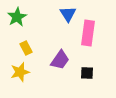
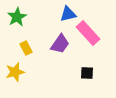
blue triangle: rotated 48 degrees clockwise
pink rectangle: rotated 50 degrees counterclockwise
purple trapezoid: moved 16 px up
yellow star: moved 5 px left
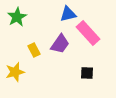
yellow rectangle: moved 8 px right, 2 px down
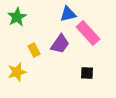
yellow star: moved 2 px right
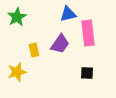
pink rectangle: rotated 35 degrees clockwise
yellow rectangle: rotated 16 degrees clockwise
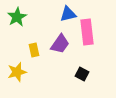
pink rectangle: moved 1 px left, 1 px up
black square: moved 5 px left, 1 px down; rotated 24 degrees clockwise
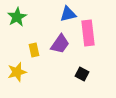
pink rectangle: moved 1 px right, 1 px down
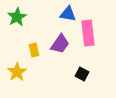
blue triangle: rotated 24 degrees clockwise
yellow star: rotated 18 degrees counterclockwise
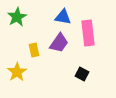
blue triangle: moved 5 px left, 3 px down
purple trapezoid: moved 1 px left, 1 px up
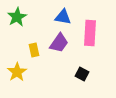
pink rectangle: moved 2 px right; rotated 10 degrees clockwise
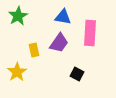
green star: moved 1 px right, 1 px up
black square: moved 5 px left
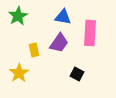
yellow star: moved 2 px right, 1 px down
